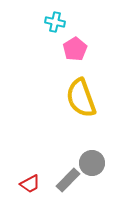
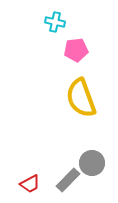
pink pentagon: moved 1 px right, 1 px down; rotated 25 degrees clockwise
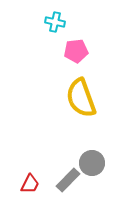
pink pentagon: moved 1 px down
red trapezoid: rotated 35 degrees counterclockwise
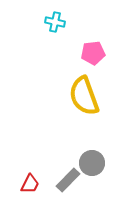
pink pentagon: moved 17 px right, 2 px down
yellow semicircle: moved 3 px right, 2 px up
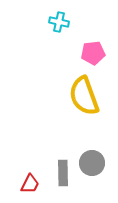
cyan cross: moved 4 px right
gray rectangle: moved 5 px left, 7 px up; rotated 45 degrees counterclockwise
